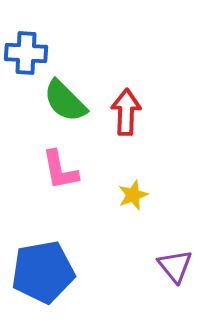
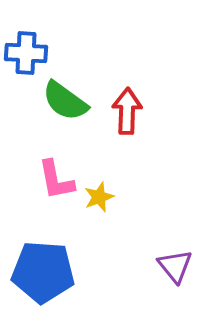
green semicircle: rotated 9 degrees counterclockwise
red arrow: moved 1 px right, 1 px up
pink L-shape: moved 4 px left, 10 px down
yellow star: moved 34 px left, 2 px down
blue pentagon: rotated 14 degrees clockwise
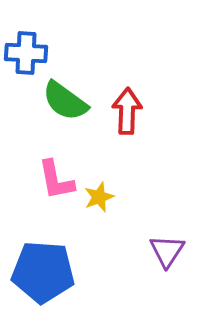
purple triangle: moved 8 px left, 15 px up; rotated 12 degrees clockwise
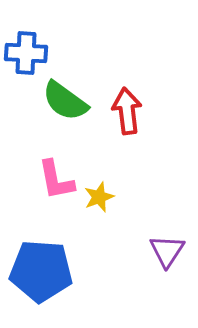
red arrow: rotated 9 degrees counterclockwise
blue pentagon: moved 2 px left, 1 px up
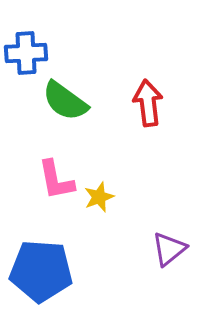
blue cross: rotated 6 degrees counterclockwise
red arrow: moved 21 px right, 8 px up
purple triangle: moved 2 px right, 2 px up; rotated 18 degrees clockwise
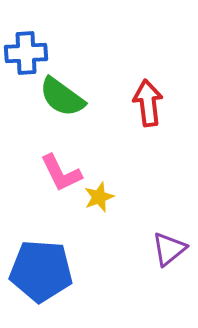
green semicircle: moved 3 px left, 4 px up
pink L-shape: moved 5 px right, 7 px up; rotated 15 degrees counterclockwise
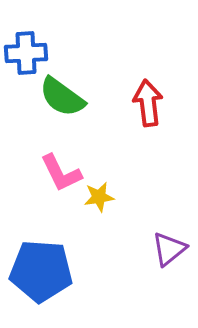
yellow star: rotated 12 degrees clockwise
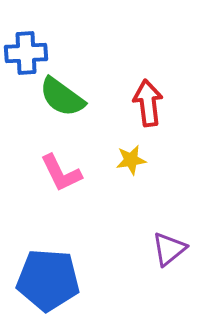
yellow star: moved 32 px right, 37 px up
blue pentagon: moved 7 px right, 9 px down
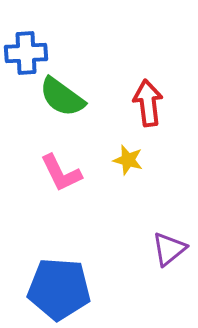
yellow star: moved 3 px left; rotated 24 degrees clockwise
blue pentagon: moved 11 px right, 9 px down
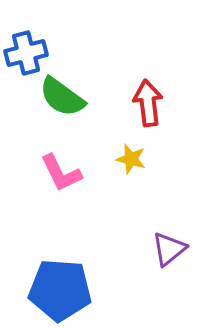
blue cross: rotated 12 degrees counterclockwise
yellow star: moved 3 px right, 1 px up
blue pentagon: moved 1 px right, 1 px down
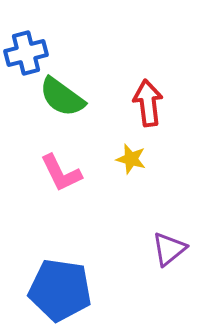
blue pentagon: rotated 4 degrees clockwise
